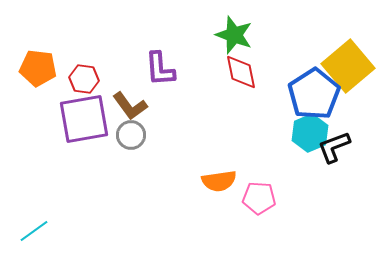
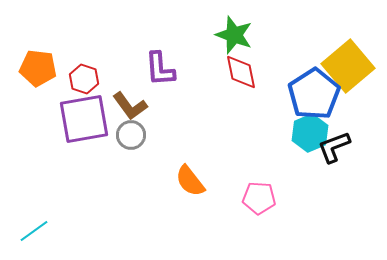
red hexagon: rotated 12 degrees clockwise
orange semicircle: moved 29 px left; rotated 60 degrees clockwise
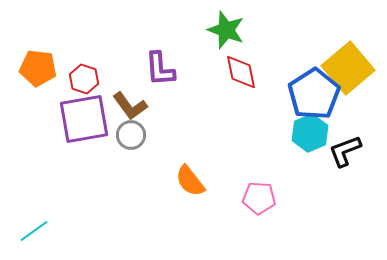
green star: moved 8 px left, 5 px up
yellow square: moved 2 px down
black L-shape: moved 11 px right, 4 px down
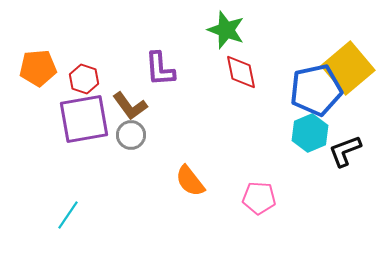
orange pentagon: rotated 12 degrees counterclockwise
blue pentagon: moved 2 px right, 4 px up; rotated 21 degrees clockwise
cyan line: moved 34 px right, 16 px up; rotated 20 degrees counterclockwise
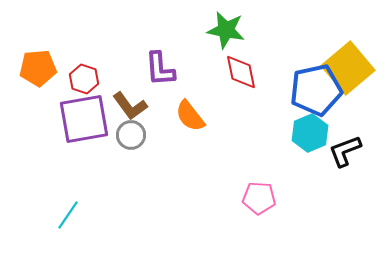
green star: rotated 9 degrees counterclockwise
orange semicircle: moved 65 px up
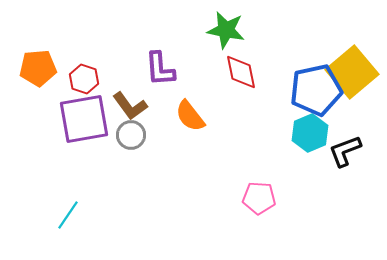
yellow square: moved 4 px right, 4 px down
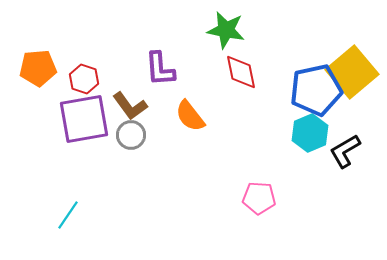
black L-shape: rotated 9 degrees counterclockwise
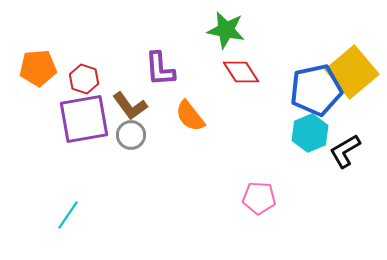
red diamond: rotated 21 degrees counterclockwise
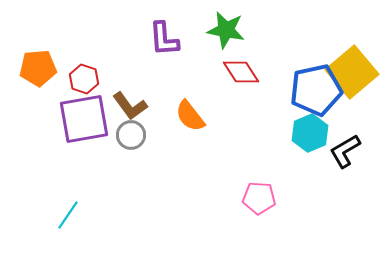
purple L-shape: moved 4 px right, 30 px up
